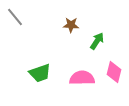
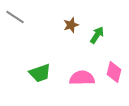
gray line: rotated 18 degrees counterclockwise
brown star: rotated 21 degrees counterclockwise
green arrow: moved 6 px up
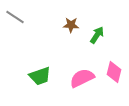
brown star: rotated 21 degrees clockwise
green trapezoid: moved 3 px down
pink semicircle: rotated 25 degrees counterclockwise
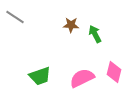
green arrow: moved 2 px left, 1 px up; rotated 60 degrees counterclockwise
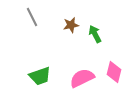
gray line: moved 17 px right; rotated 30 degrees clockwise
brown star: rotated 14 degrees counterclockwise
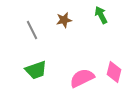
gray line: moved 13 px down
brown star: moved 7 px left, 5 px up
green arrow: moved 6 px right, 19 px up
green trapezoid: moved 4 px left, 6 px up
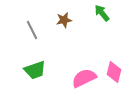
green arrow: moved 1 px right, 2 px up; rotated 12 degrees counterclockwise
green trapezoid: moved 1 px left
pink semicircle: moved 2 px right
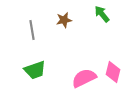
green arrow: moved 1 px down
gray line: rotated 18 degrees clockwise
pink diamond: moved 1 px left
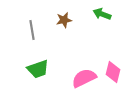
green arrow: rotated 30 degrees counterclockwise
green trapezoid: moved 3 px right, 1 px up
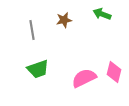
pink diamond: moved 1 px right
